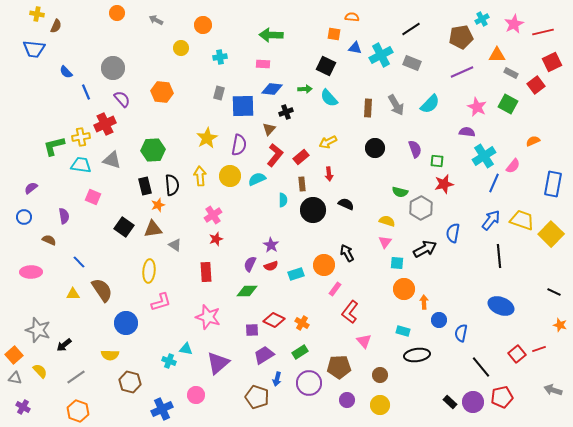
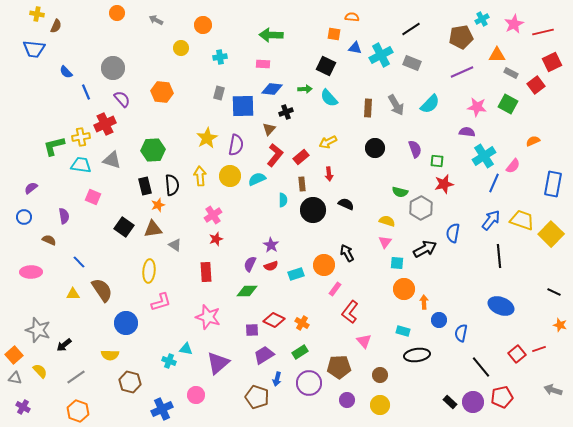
pink star at (477, 107): rotated 18 degrees counterclockwise
purple semicircle at (239, 145): moved 3 px left
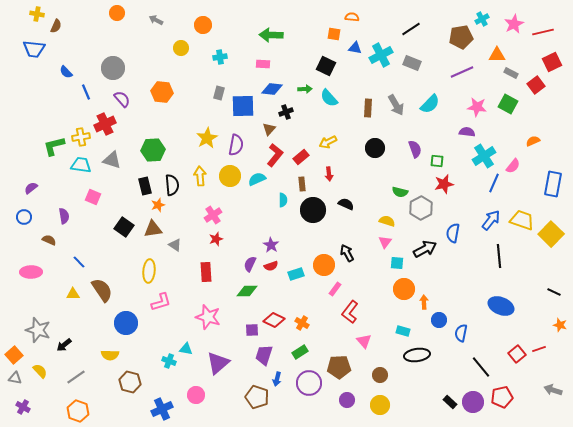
purple trapezoid at (264, 355): rotated 40 degrees counterclockwise
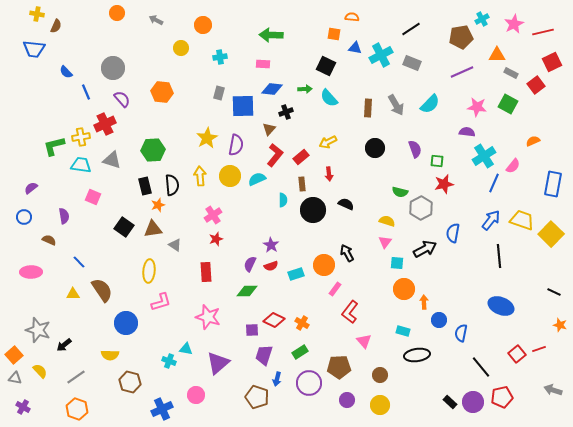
orange hexagon at (78, 411): moved 1 px left, 2 px up
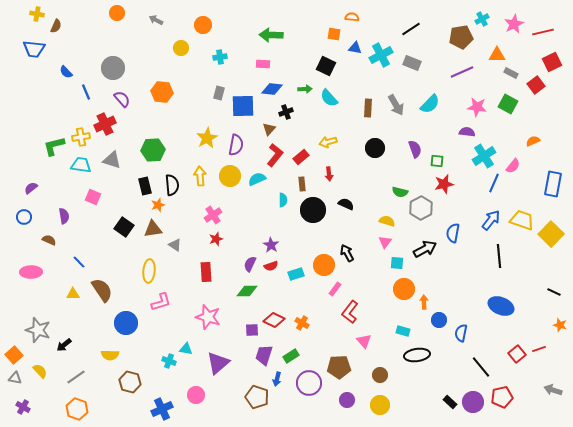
yellow arrow at (328, 142): rotated 12 degrees clockwise
green rectangle at (300, 352): moved 9 px left, 4 px down
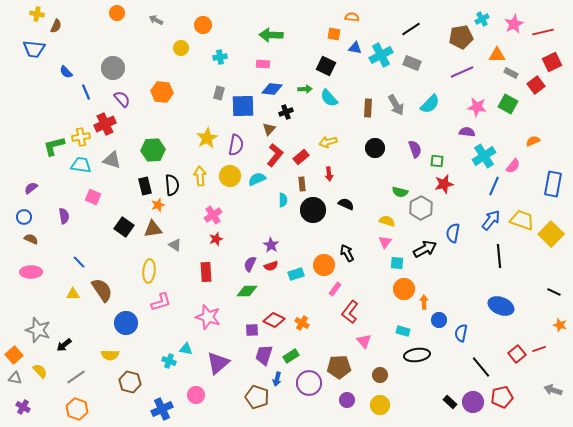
blue line at (494, 183): moved 3 px down
brown semicircle at (49, 240): moved 18 px left, 1 px up
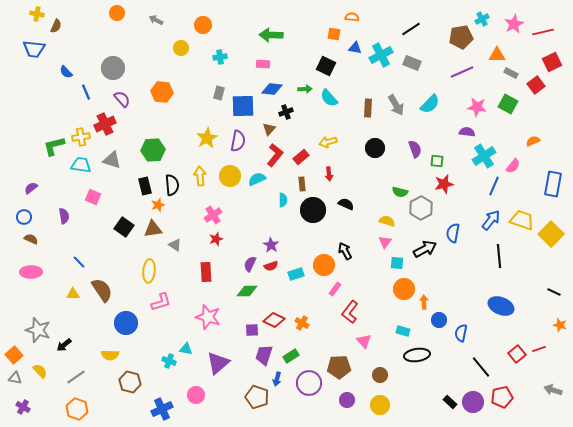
purple semicircle at (236, 145): moved 2 px right, 4 px up
black arrow at (347, 253): moved 2 px left, 2 px up
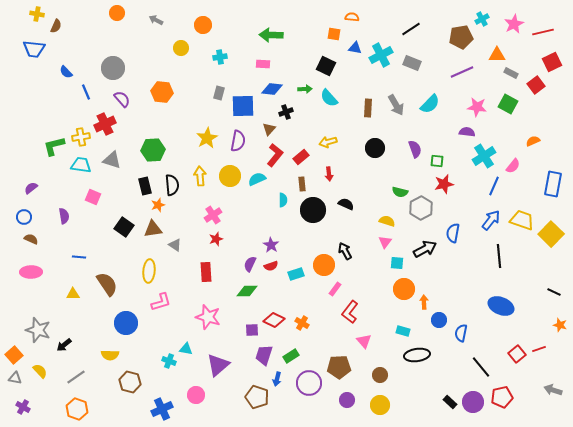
blue line at (79, 262): moved 5 px up; rotated 40 degrees counterclockwise
brown semicircle at (102, 290): moved 5 px right, 6 px up
purple triangle at (218, 363): moved 2 px down
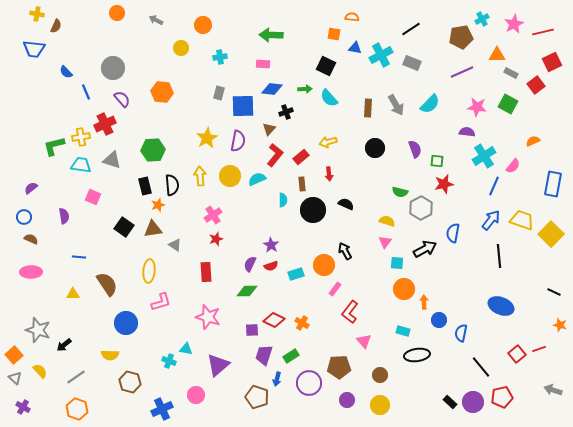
gray triangle at (15, 378): rotated 32 degrees clockwise
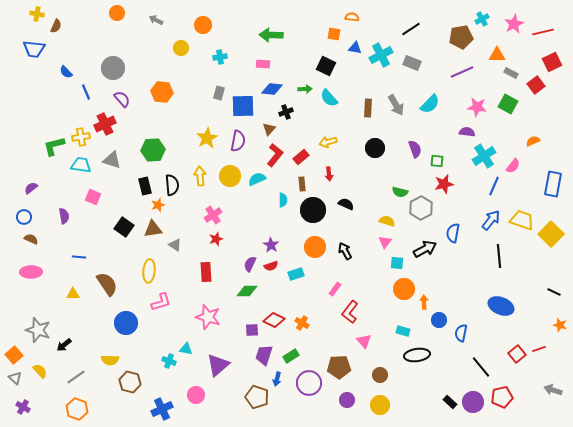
orange circle at (324, 265): moved 9 px left, 18 px up
yellow semicircle at (110, 355): moved 5 px down
